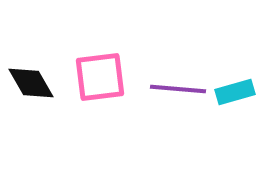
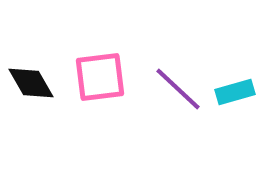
purple line: rotated 38 degrees clockwise
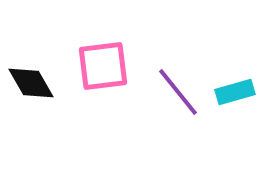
pink square: moved 3 px right, 11 px up
purple line: moved 3 px down; rotated 8 degrees clockwise
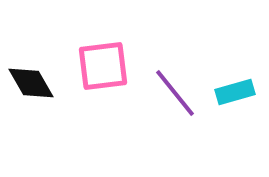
purple line: moved 3 px left, 1 px down
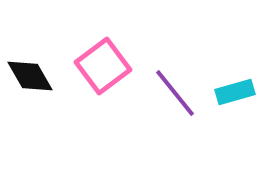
pink square: rotated 30 degrees counterclockwise
black diamond: moved 1 px left, 7 px up
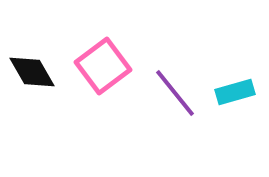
black diamond: moved 2 px right, 4 px up
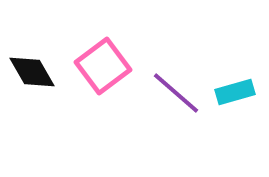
purple line: moved 1 px right; rotated 10 degrees counterclockwise
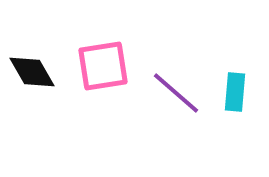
pink square: rotated 28 degrees clockwise
cyan rectangle: rotated 69 degrees counterclockwise
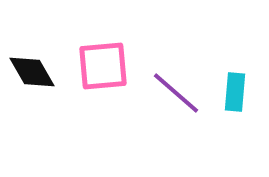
pink square: rotated 4 degrees clockwise
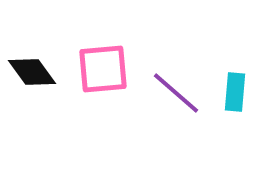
pink square: moved 3 px down
black diamond: rotated 6 degrees counterclockwise
